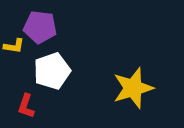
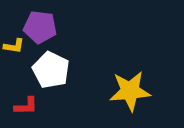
white pentagon: moved 1 px left, 1 px up; rotated 27 degrees counterclockwise
yellow star: moved 3 px left, 3 px down; rotated 12 degrees clockwise
red L-shape: rotated 110 degrees counterclockwise
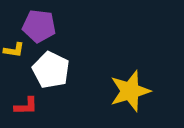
purple pentagon: moved 1 px left, 1 px up
yellow L-shape: moved 4 px down
yellow star: rotated 12 degrees counterclockwise
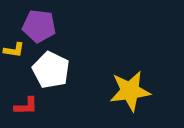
yellow star: rotated 9 degrees clockwise
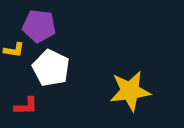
white pentagon: moved 2 px up
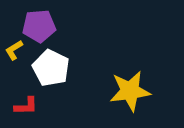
purple pentagon: rotated 12 degrees counterclockwise
yellow L-shape: rotated 140 degrees clockwise
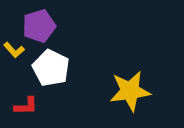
purple pentagon: rotated 12 degrees counterclockwise
yellow L-shape: rotated 100 degrees counterclockwise
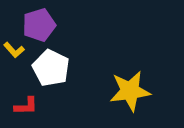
purple pentagon: moved 1 px up
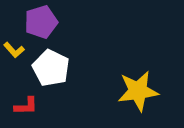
purple pentagon: moved 2 px right, 3 px up
yellow star: moved 8 px right
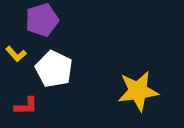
purple pentagon: moved 1 px right, 2 px up
yellow L-shape: moved 2 px right, 4 px down
white pentagon: moved 3 px right, 1 px down
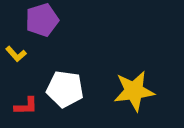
white pentagon: moved 11 px right, 20 px down; rotated 18 degrees counterclockwise
yellow star: moved 4 px left
